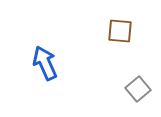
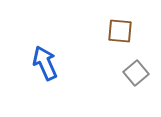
gray square: moved 2 px left, 16 px up
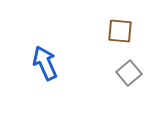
gray square: moved 7 px left
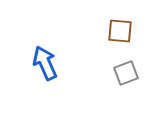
gray square: moved 3 px left; rotated 20 degrees clockwise
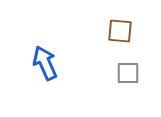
gray square: moved 2 px right; rotated 20 degrees clockwise
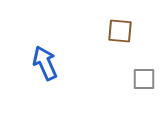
gray square: moved 16 px right, 6 px down
